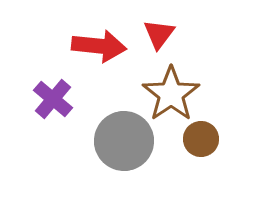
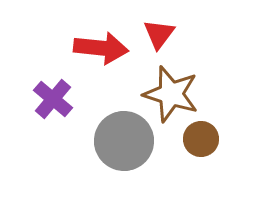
red arrow: moved 2 px right, 2 px down
brown star: rotated 20 degrees counterclockwise
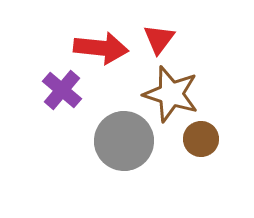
red triangle: moved 5 px down
purple cross: moved 9 px right, 9 px up
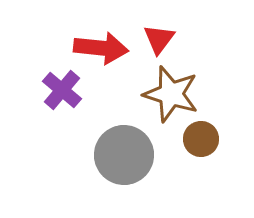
gray circle: moved 14 px down
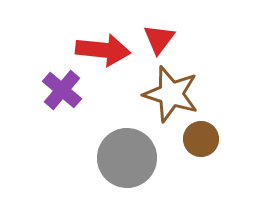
red arrow: moved 2 px right, 2 px down
gray circle: moved 3 px right, 3 px down
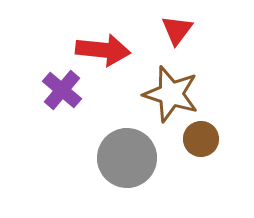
red triangle: moved 18 px right, 9 px up
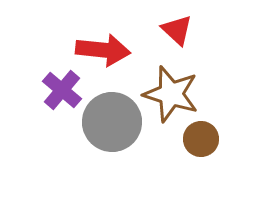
red triangle: rotated 24 degrees counterclockwise
gray circle: moved 15 px left, 36 px up
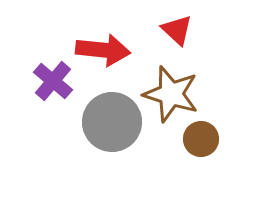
purple cross: moved 9 px left, 9 px up
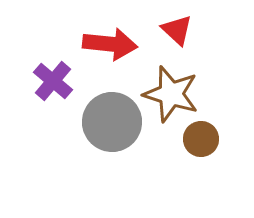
red arrow: moved 7 px right, 6 px up
